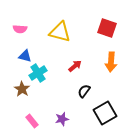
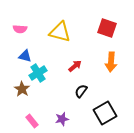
black semicircle: moved 3 px left
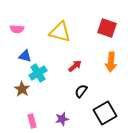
pink semicircle: moved 3 px left
pink rectangle: rotated 24 degrees clockwise
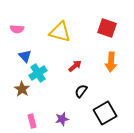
blue triangle: rotated 32 degrees clockwise
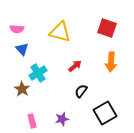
blue triangle: moved 3 px left, 7 px up
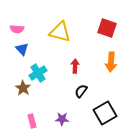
red arrow: rotated 48 degrees counterclockwise
brown star: moved 1 px right, 1 px up
purple star: rotated 16 degrees clockwise
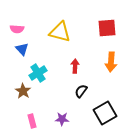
red square: rotated 24 degrees counterclockwise
brown star: moved 3 px down
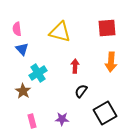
pink semicircle: rotated 80 degrees clockwise
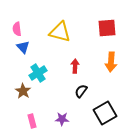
blue triangle: moved 1 px right, 2 px up
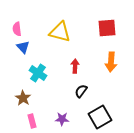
cyan cross: rotated 24 degrees counterclockwise
brown star: moved 7 px down
black square: moved 5 px left, 4 px down
